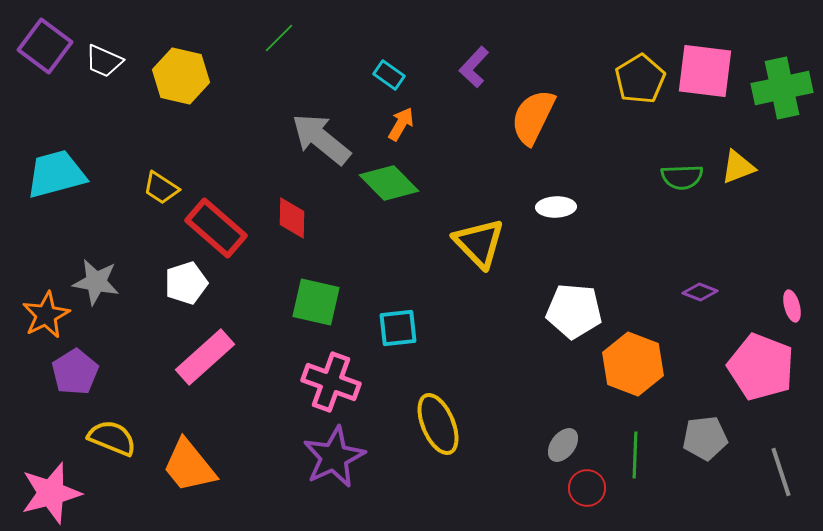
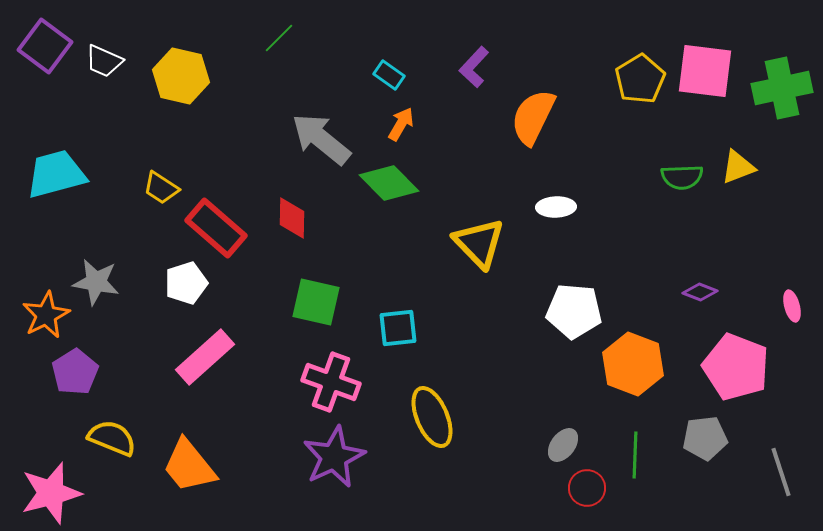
pink pentagon at (761, 367): moved 25 px left
yellow ellipse at (438, 424): moved 6 px left, 7 px up
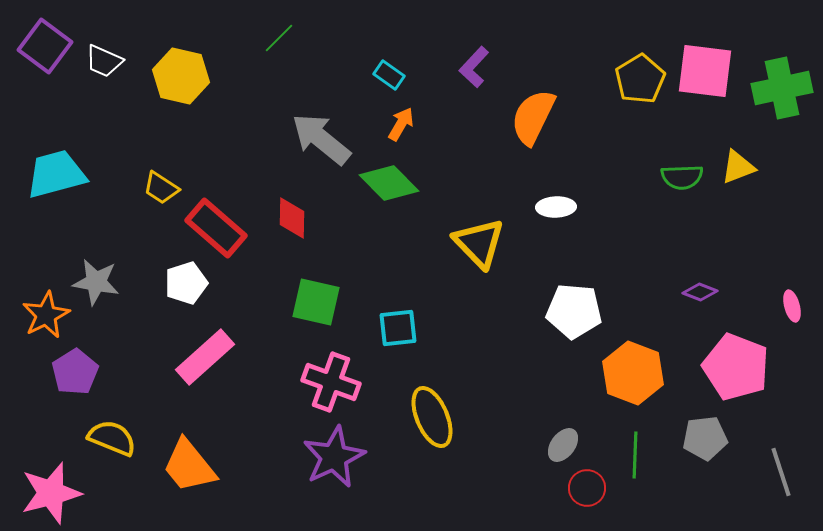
orange hexagon at (633, 364): moved 9 px down
